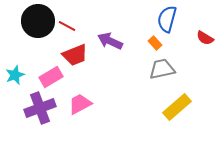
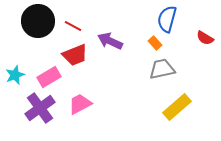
red line: moved 6 px right
pink rectangle: moved 2 px left
purple cross: rotated 16 degrees counterclockwise
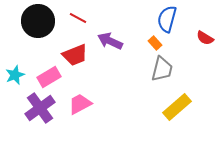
red line: moved 5 px right, 8 px up
gray trapezoid: rotated 116 degrees clockwise
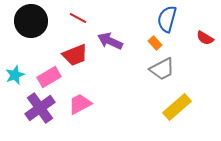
black circle: moved 7 px left
gray trapezoid: rotated 48 degrees clockwise
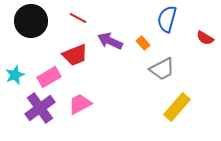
orange rectangle: moved 12 px left
yellow rectangle: rotated 8 degrees counterclockwise
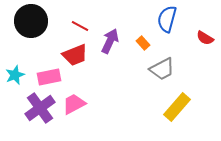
red line: moved 2 px right, 8 px down
purple arrow: rotated 90 degrees clockwise
pink rectangle: rotated 20 degrees clockwise
pink trapezoid: moved 6 px left
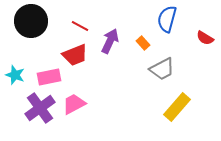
cyan star: rotated 30 degrees counterclockwise
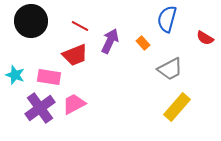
gray trapezoid: moved 8 px right
pink rectangle: rotated 20 degrees clockwise
